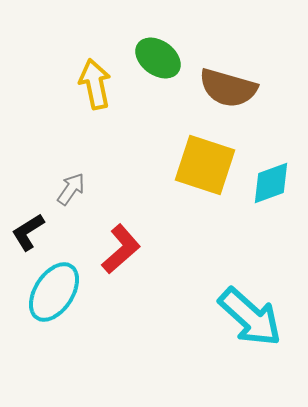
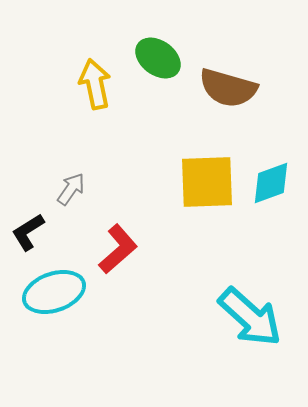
yellow square: moved 2 px right, 17 px down; rotated 20 degrees counterclockwise
red L-shape: moved 3 px left
cyan ellipse: rotated 38 degrees clockwise
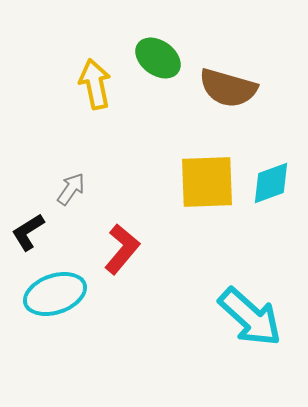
red L-shape: moved 4 px right; rotated 9 degrees counterclockwise
cyan ellipse: moved 1 px right, 2 px down
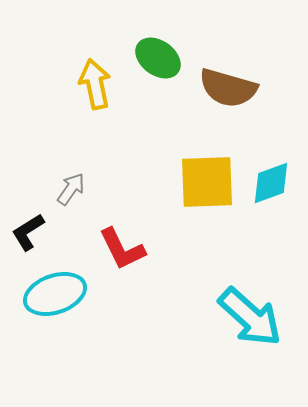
red L-shape: rotated 114 degrees clockwise
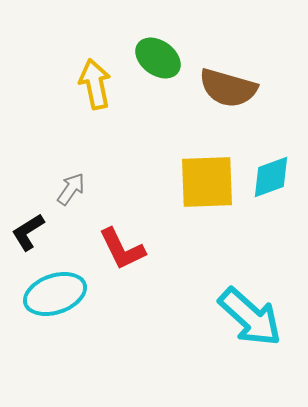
cyan diamond: moved 6 px up
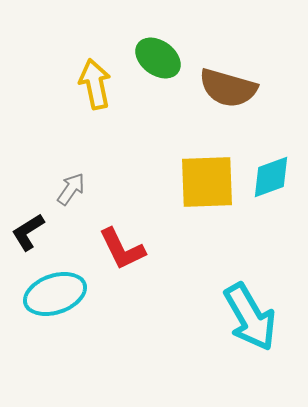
cyan arrow: rotated 18 degrees clockwise
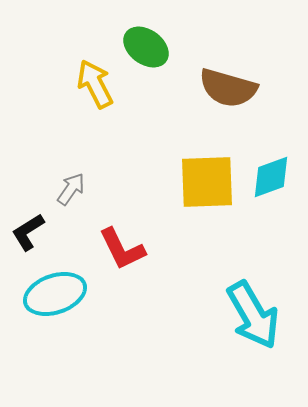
green ellipse: moved 12 px left, 11 px up
yellow arrow: rotated 15 degrees counterclockwise
cyan arrow: moved 3 px right, 2 px up
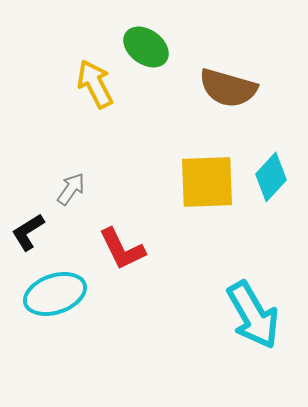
cyan diamond: rotated 27 degrees counterclockwise
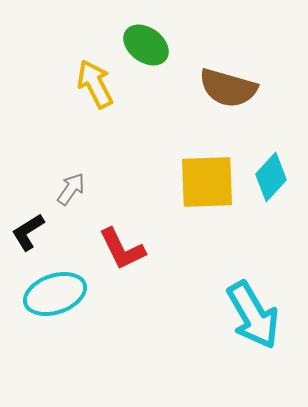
green ellipse: moved 2 px up
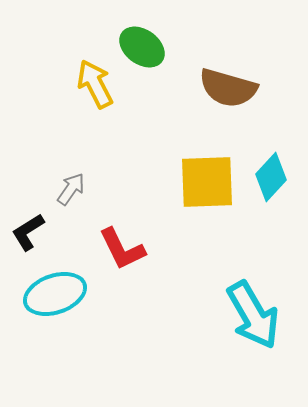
green ellipse: moved 4 px left, 2 px down
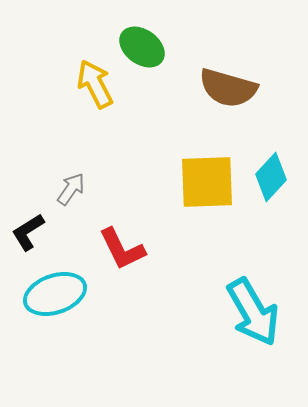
cyan arrow: moved 3 px up
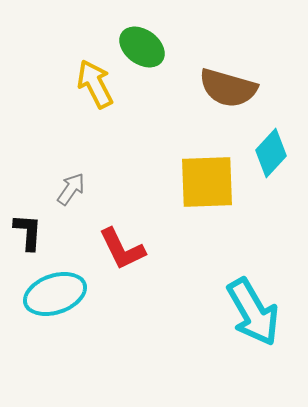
cyan diamond: moved 24 px up
black L-shape: rotated 126 degrees clockwise
